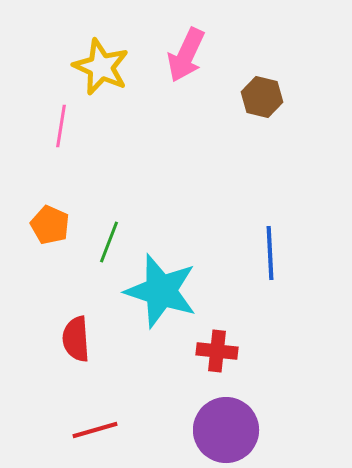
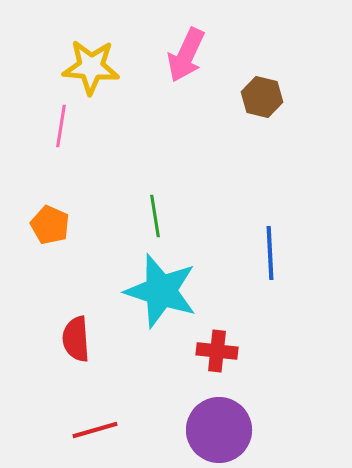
yellow star: moved 10 px left; rotated 20 degrees counterclockwise
green line: moved 46 px right, 26 px up; rotated 30 degrees counterclockwise
purple circle: moved 7 px left
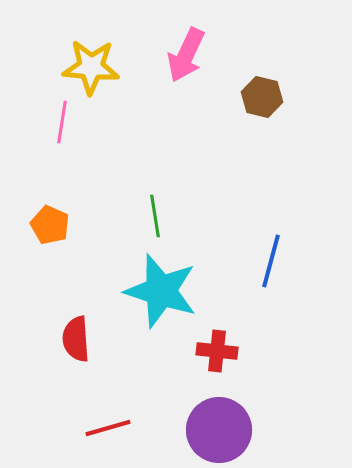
pink line: moved 1 px right, 4 px up
blue line: moved 1 px right, 8 px down; rotated 18 degrees clockwise
red line: moved 13 px right, 2 px up
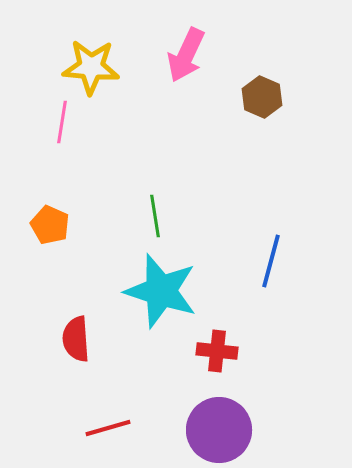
brown hexagon: rotated 9 degrees clockwise
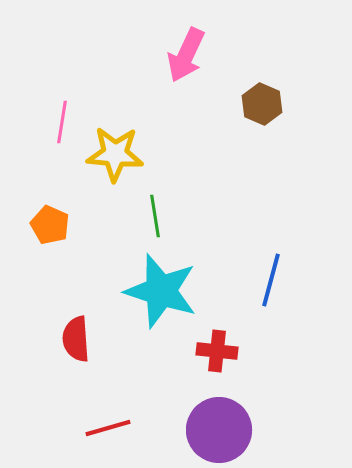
yellow star: moved 24 px right, 87 px down
brown hexagon: moved 7 px down
blue line: moved 19 px down
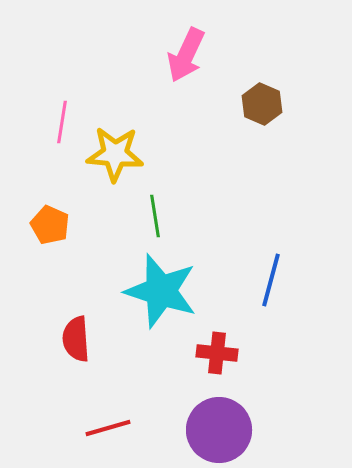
red cross: moved 2 px down
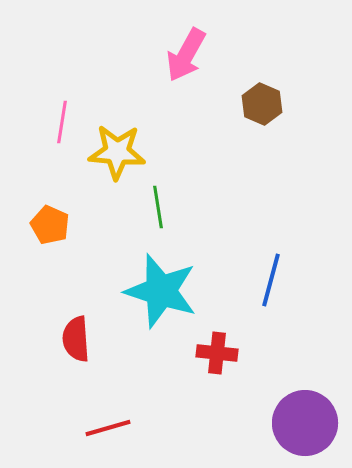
pink arrow: rotated 4 degrees clockwise
yellow star: moved 2 px right, 2 px up
green line: moved 3 px right, 9 px up
purple circle: moved 86 px right, 7 px up
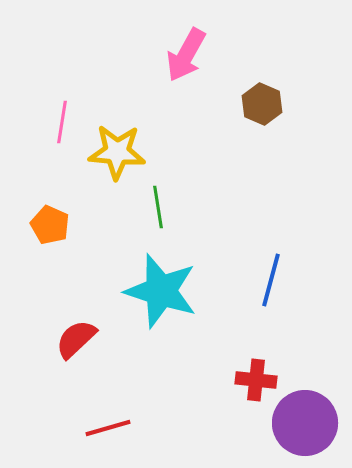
red semicircle: rotated 51 degrees clockwise
red cross: moved 39 px right, 27 px down
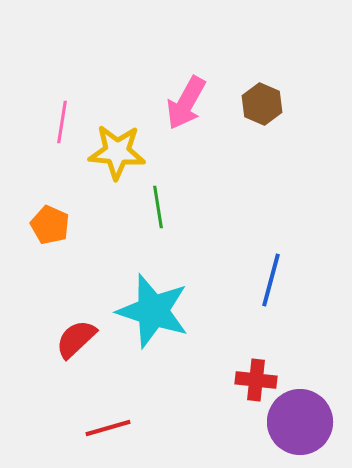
pink arrow: moved 48 px down
cyan star: moved 8 px left, 20 px down
purple circle: moved 5 px left, 1 px up
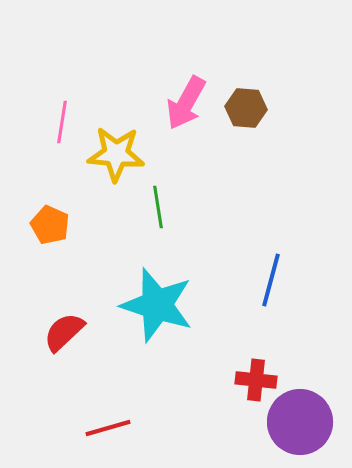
brown hexagon: moved 16 px left, 4 px down; rotated 18 degrees counterclockwise
yellow star: moved 1 px left, 2 px down
cyan star: moved 4 px right, 6 px up
red semicircle: moved 12 px left, 7 px up
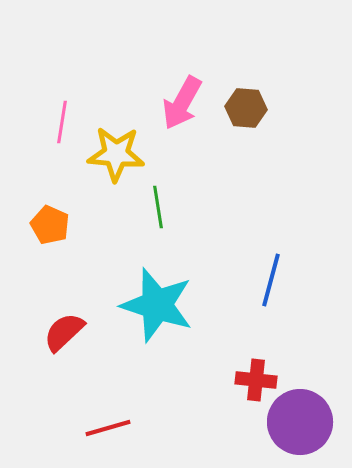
pink arrow: moved 4 px left
